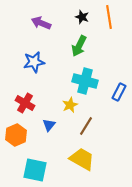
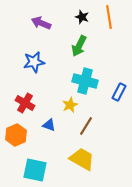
blue triangle: rotated 48 degrees counterclockwise
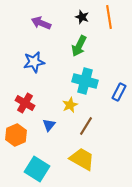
blue triangle: rotated 48 degrees clockwise
cyan square: moved 2 px right, 1 px up; rotated 20 degrees clockwise
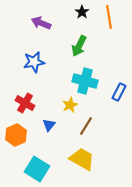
black star: moved 5 px up; rotated 16 degrees clockwise
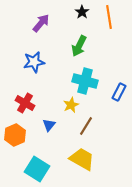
purple arrow: rotated 108 degrees clockwise
yellow star: moved 1 px right
orange hexagon: moved 1 px left
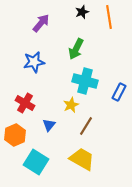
black star: rotated 16 degrees clockwise
green arrow: moved 3 px left, 3 px down
cyan square: moved 1 px left, 7 px up
